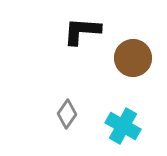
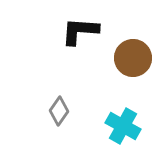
black L-shape: moved 2 px left
gray diamond: moved 8 px left, 3 px up
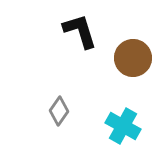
black L-shape: rotated 69 degrees clockwise
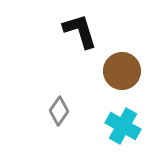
brown circle: moved 11 px left, 13 px down
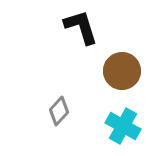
black L-shape: moved 1 px right, 4 px up
gray diamond: rotated 8 degrees clockwise
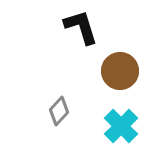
brown circle: moved 2 px left
cyan cross: moved 2 px left; rotated 16 degrees clockwise
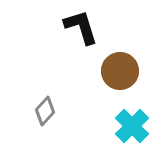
gray diamond: moved 14 px left
cyan cross: moved 11 px right
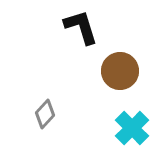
gray diamond: moved 3 px down
cyan cross: moved 2 px down
